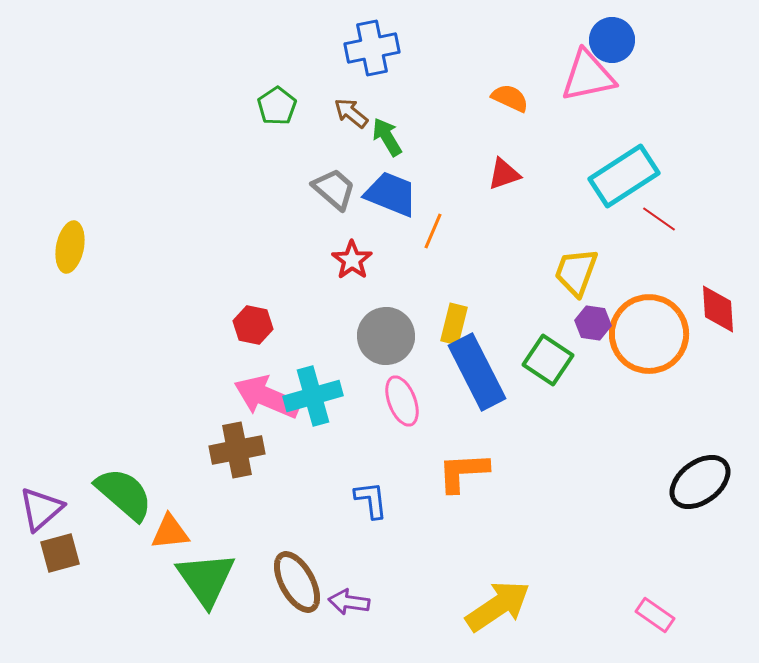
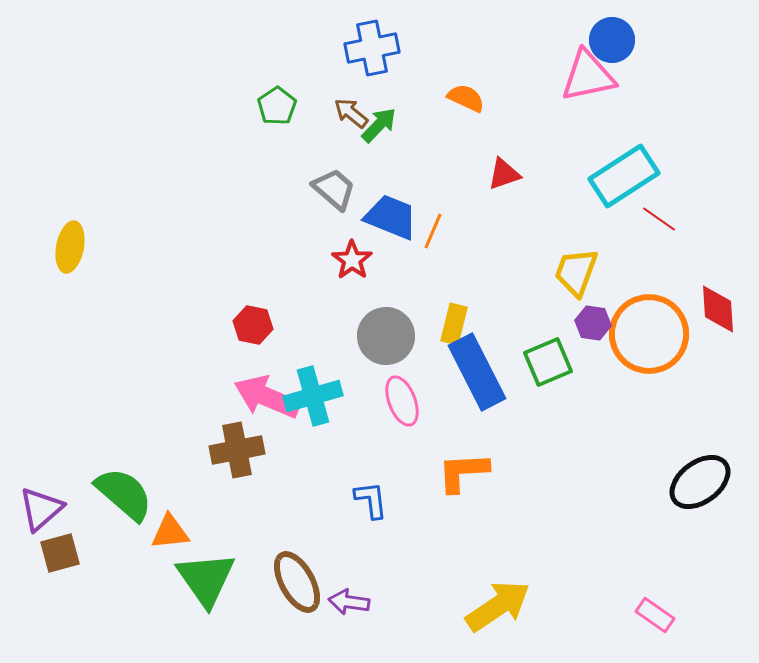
orange semicircle: moved 44 px left
green arrow: moved 8 px left, 12 px up; rotated 75 degrees clockwise
blue trapezoid: moved 23 px down
green square: moved 2 px down; rotated 33 degrees clockwise
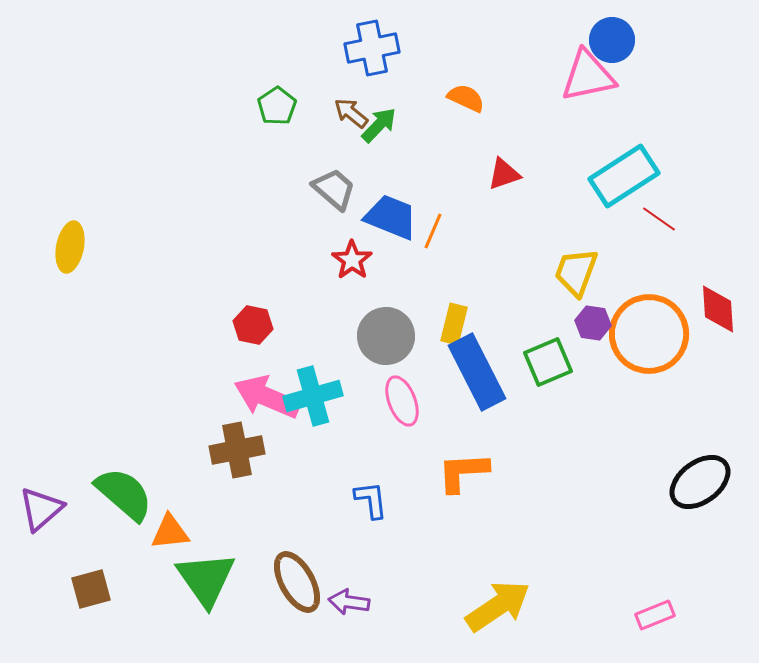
brown square: moved 31 px right, 36 px down
pink rectangle: rotated 57 degrees counterclockwise
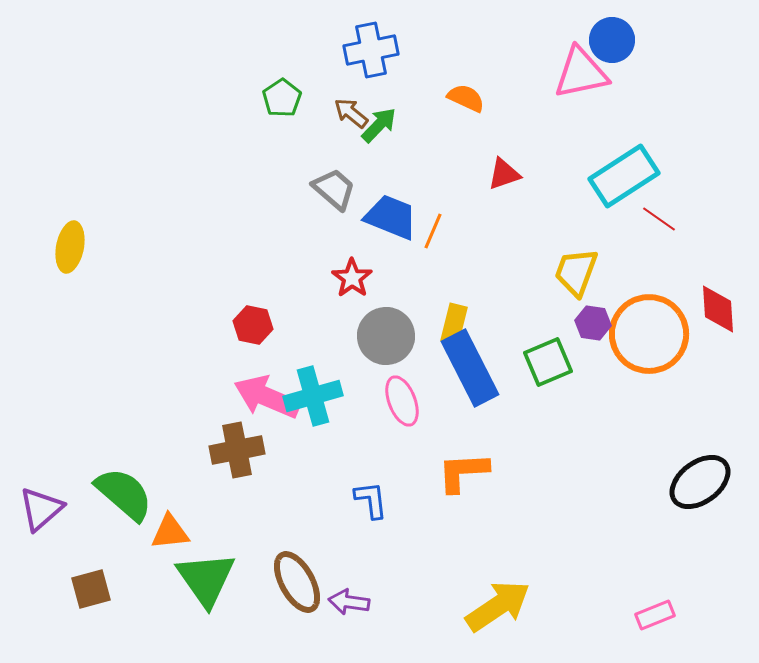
blue cross: moved 1 px left, 2 px down
pink triangle: moved 7 px left, 3 px up
green pentagon: moved 5 px right, 8 px up
red star: moved 18 px down
blue rectangle: moved 7 px left, 4 px up
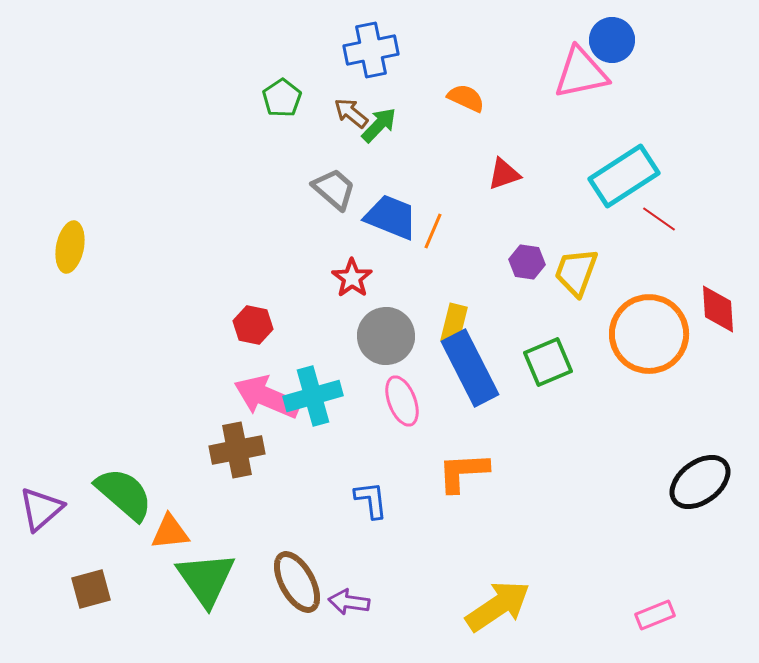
purple hexagon: moved 66 px left, 61 px up
